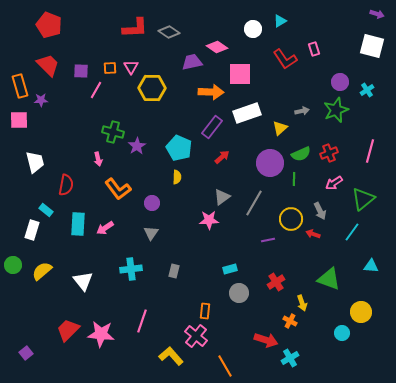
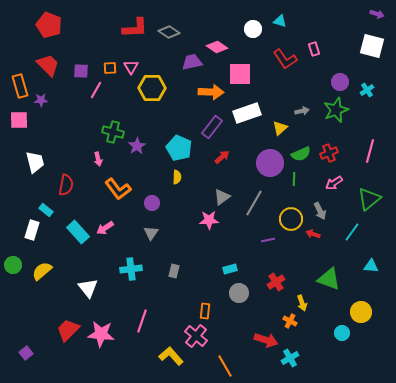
cyan triangle at (280, 21): rotated 48 degrees clockwise
green triangle at (363, 199): moved 6 px right
cyan rectangle at (78, 224): moved 8 px down; rotated 45 degrees counterclockwise
white triangle at (83, 281): moved 5 px right, 7 px down
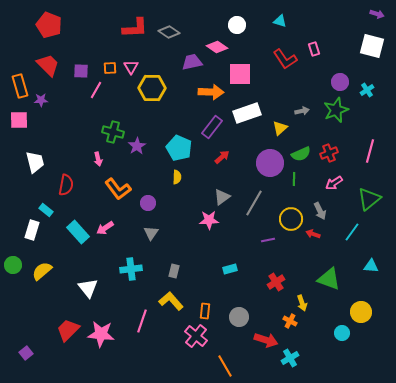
white circle at (253, 29): moved 16 px left, 4 px up
purple circle at (152, 203): moved 4 px left
gray circle at (239, 293): moved 24 px down
yellow L-shape at (171, 356): moved 55 px up
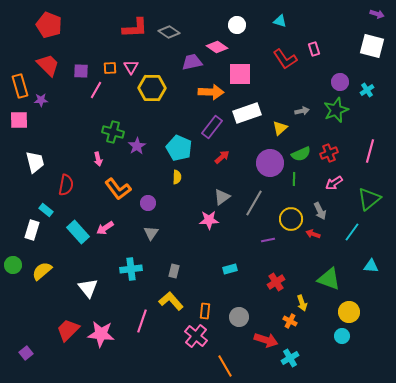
yellow circle at (361, 312): moved 12 px left
cyan circle at (342, 333): moved 3 px down
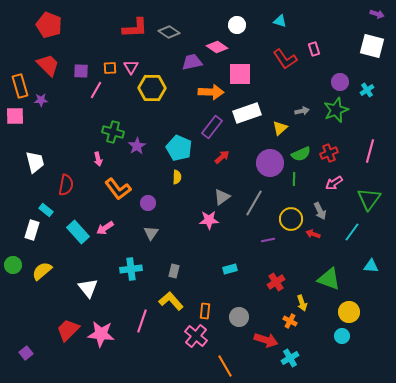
pink square at (19, 120): moved 4 px left, 4 px up
green triangle at (369, 199): rotated 15 degrees counterclockwise
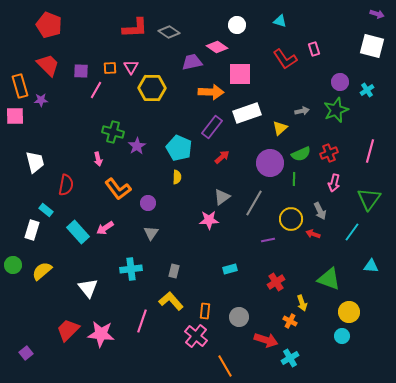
pink arrow at (334, 183): rotated 42 degrees counterclockwise
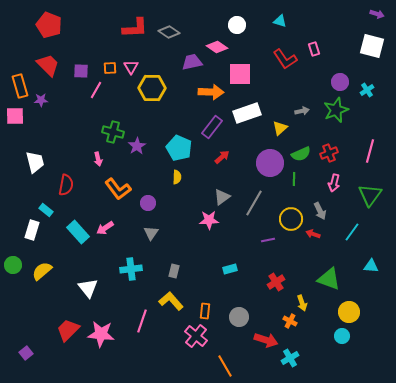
green triangle at (369, 199): moved 1 px right, 4 px up
